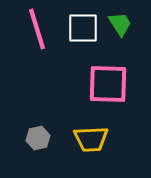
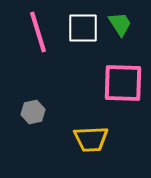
pink line: moved 1 px right, 3 px down
pink square: moved 15 px right, 1 px up
gray hexagon: moved 5 px left, 26 px up
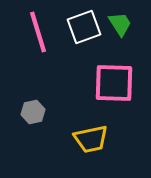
white square: moved 1 px right, 1 px up; rotated 20 degrees counterclockwise
pink square: moved 9 px left
yellow trapezoid: rotated 9 degrees counterclockwise
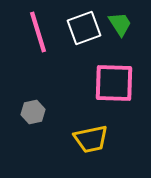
white square: moved 1 px down
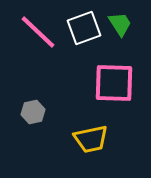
pink line: rotated 30 degrees counterclockwise
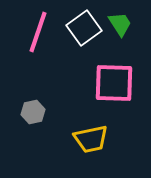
white square: rotated 16 degrees counterclockwise
pink line: rotated 66 degrees clockwise
